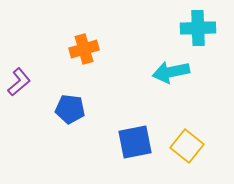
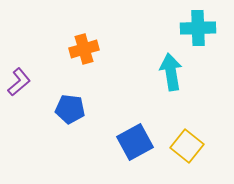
cyan arrow: rotated 93 degrees clockwise
blue square: rotated 18 degrees counterclockwise
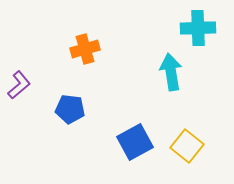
orange cross: moved 1 px right
purple L-shape: moved 3 px down
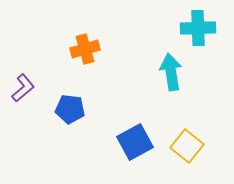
purple L-shape: moved 4 px right, 3 px down
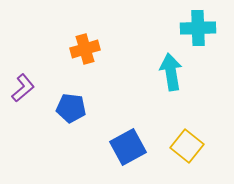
blue pentagon: moved 1 px right, 1 px up
blue square: moved 7 px left, 5 px down
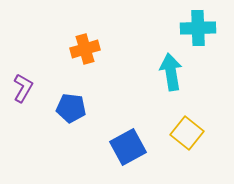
purple L-shape: rotated 20 degrees counterclockwise
yellow square: moved 13 px up
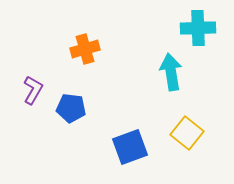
purple L-shape: moved 10 px right, 2 px down
blue square: moved 2 px right; rotated 9 degrees clockwise
